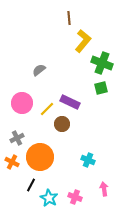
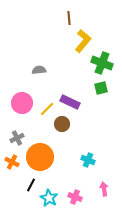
gray semicircle: rotated 32 degrees clockwise
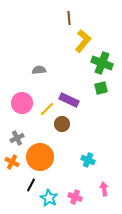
purple rectangle: moved 1 px left, 2 px up
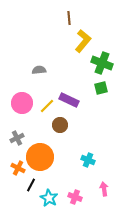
yellow line: moved 3 px up
brown circle: moved 2 px left, 1 px down
orange cross: moved 6 px right, 6 px down
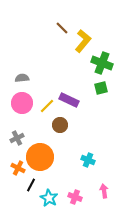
brown line: moved 7 px left, 10 px down; rotated 40 degrees counterclockwise
gray semicircle: moved 17 px left, 8 px down
pink arrow: moved 2 px down
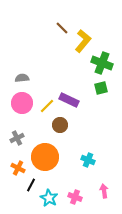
orange circle: moved 5 px right
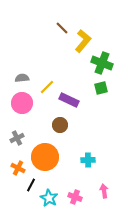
yellow line: moved 19 px up
cyan cross: rotated 24 degrees counterclockwise
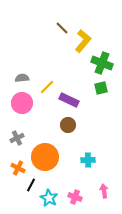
brown circle: moved 8 px right
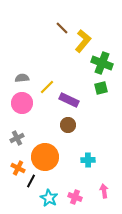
black line: moved 4 px up
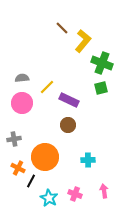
gray cross: moved 3 px left, 1 px down; rotated 16 degrees clockwise
pink cross: moved 3 px up
